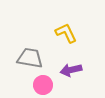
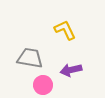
yellow L-shape: moved 1 px left, 3 px up
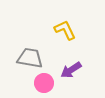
purple arrow: rotated 20 degrees counterclockwise
pink circle: moved 1 px right, 2 px up
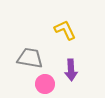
purple arrow: rotated 60 degrees counterclockwise
pink circle: moved 1 px right, 1 px down
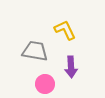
gray trapezoid: moved 5 px right, 7 px up
purple arrow: moved 3 px up
